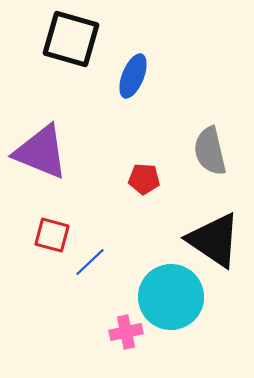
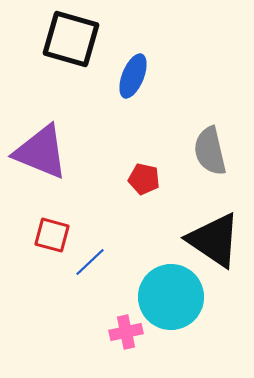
red pentagon: rotated 8 degrees clockwise
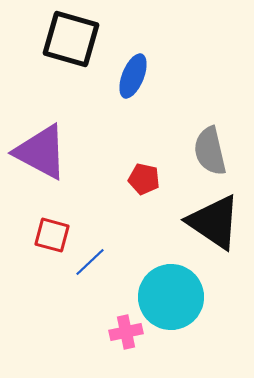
purple triangle: rotated 6 degrees clockwise
black triangle: moved 18 px up
